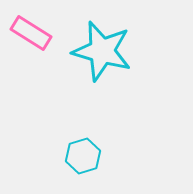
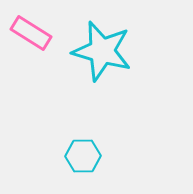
cyan hexagon: rotated 16 degrees clockwise
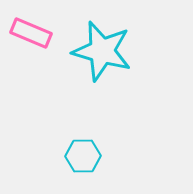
pink rectangle: rotated 9 degrees counterclockwise
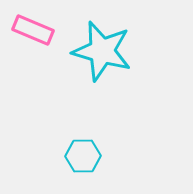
pink rectangle: moved 2 px right, 3 px up
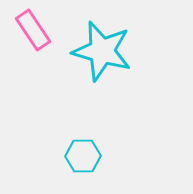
pink rectangle: rotated 33 degrees clockwise
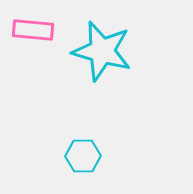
pink rectangle: rotated 51 degrees counterclockwise
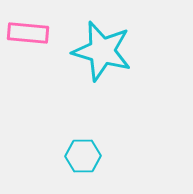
pink rectangle: moved 5 px left, 3 px down
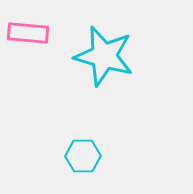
cyan star: moved 2 px right, 5 px down
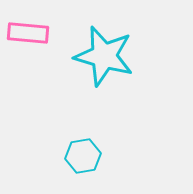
cyan hexagon: rotated 8 degrees counterclockwise
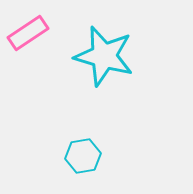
pink rectangle: rotated 39 degrees counterclockwise
